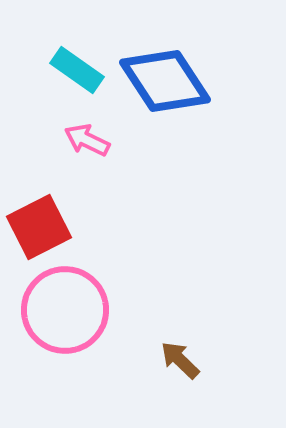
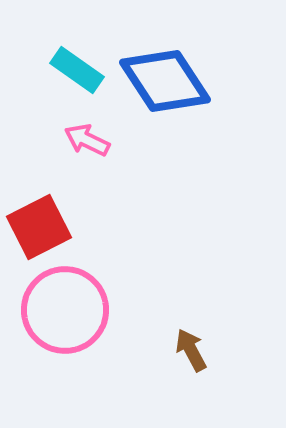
brown arrow: moved 11 px right, 10 px up; rotated 18 degrees clockwise
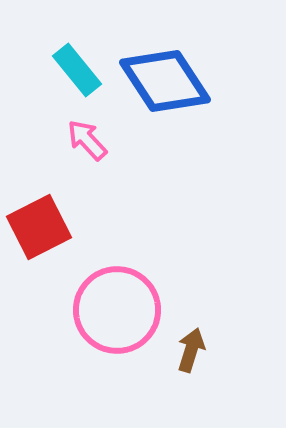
cyan rectangle: rotated 16 degrees clockwise
pink arrow: rotated 21 degrees clockwise
pink circle: moved 52 px right
brown arrow: rotated 45 degrees clockwise
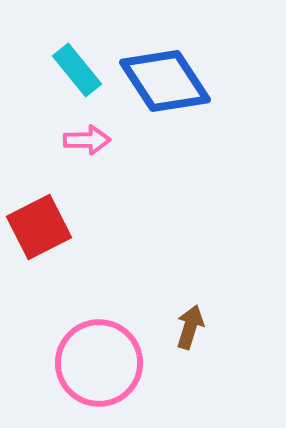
pink arrow: rotated 132 degrees clockwise
pink circle: moved 18 px left, 53 px down
brown arrow: moved 1 px left, 23 px up
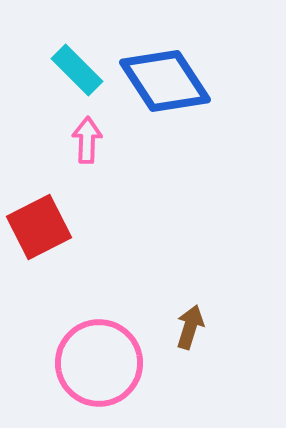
cyan rectangle: rotated 6 degrees counterclockwise
pink arrow: rotated 87 degrees counterclockwise
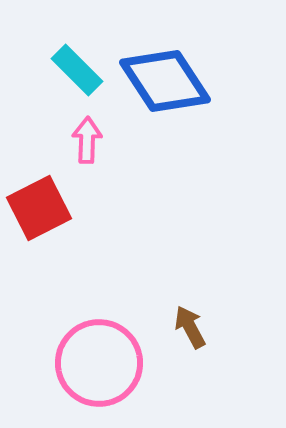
red square: moved 19 px up
brown arrow: rotated 45 degrees counterclockwise
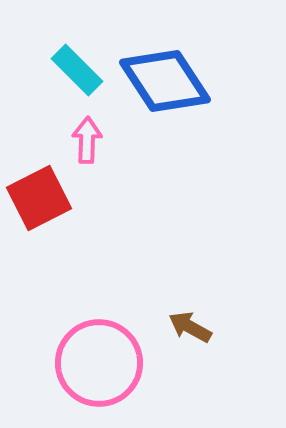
red square: moved 10 px up
brown arrow: rotated 33 degrees counterclockwise
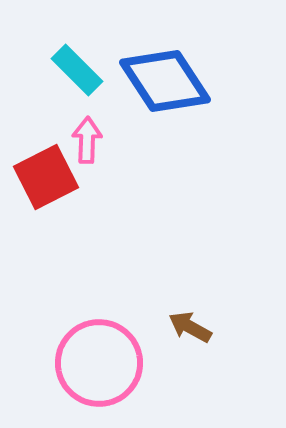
red square: moved 7 px right, 21 px up
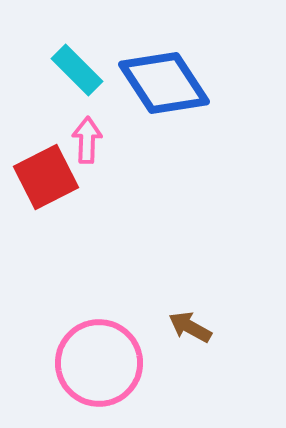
blue diamond: moved 1 px left, 2 px down
